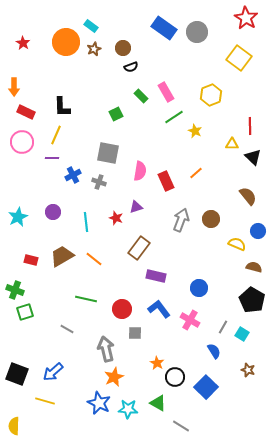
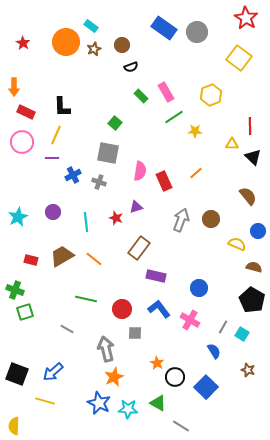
brown circle at (123, 48): moved 1 px left, 3 px up
green square at (116, 114): moved 1 px left, 9 px down; rotated 24 degrees counterclockwise
yellow star at (195, 131): rotated 24 degrees counterclockwise
red rectangle at (166, 181): moved 2 px left
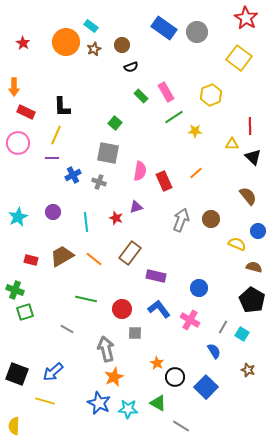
pink circle at (22, 142): moved 4 px left, 1 px down
brown rectangle at (139, 248): moved 9 px left, 5 px down
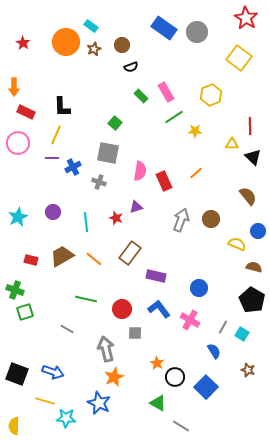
blue cross at (73, 175): moved 8 px up
blue arrow at (53, 372): rotated 120 degrees counterclockwise
cyan star at (128, 409): moved 62 px left, 9 px down
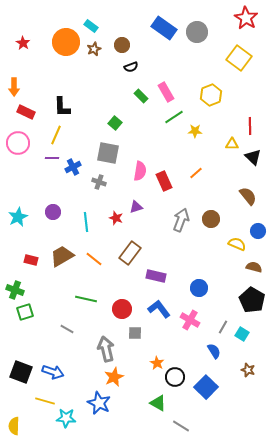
black square at (17, 374): moved 4 px right, 2 px up
